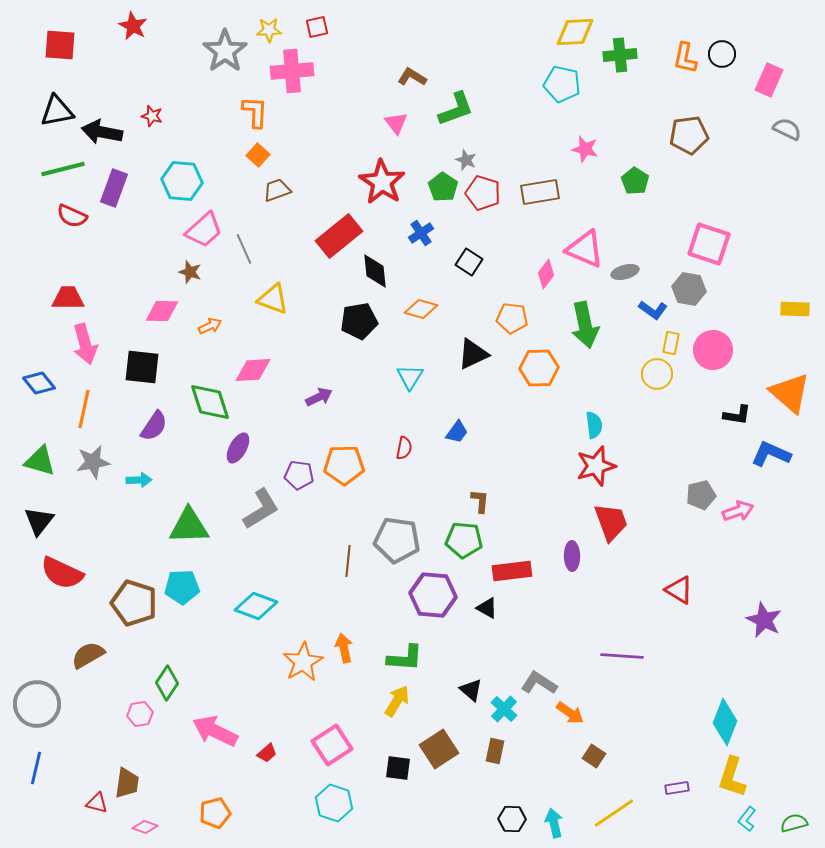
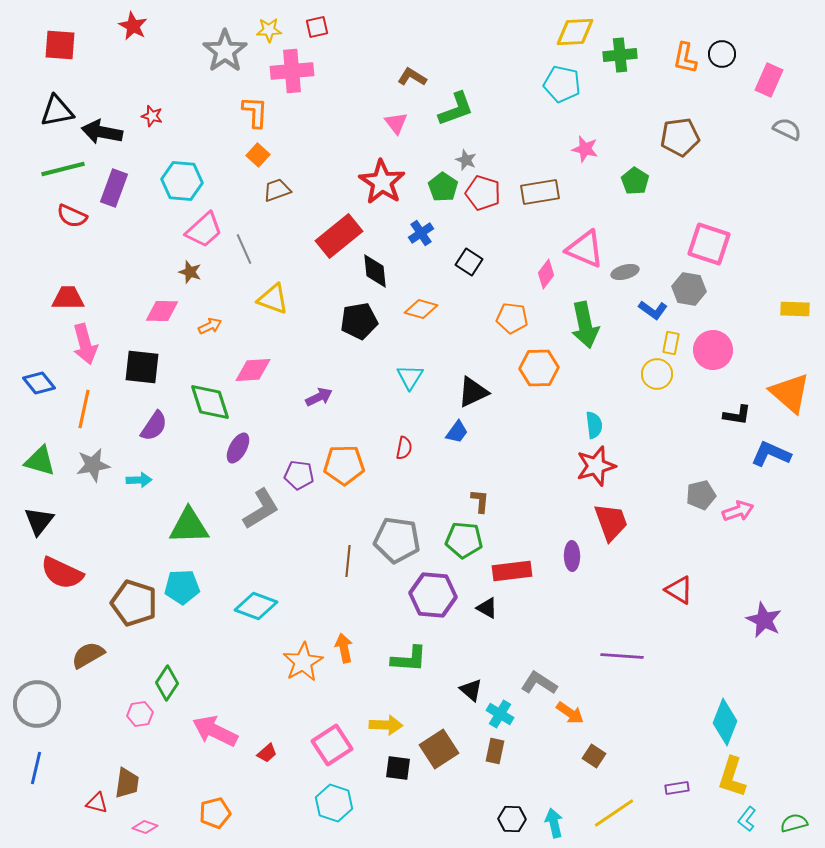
brown pentagon at (689, 135): moved 9 px left, 2 px down
black triangle at (473, 354): moved 38 px down
gray star at (93, 462): moved 3 px down
green L-shape at (405, 658): moved 4 px right, 1 px down
yellow arrow at (397, 701): moved 11 px left, 24 px down; rotated 60 degrees clockwise
cyan cross at (504, 709): moved 4 px left, 5 px down; rotated 12 degrees counterclockwise
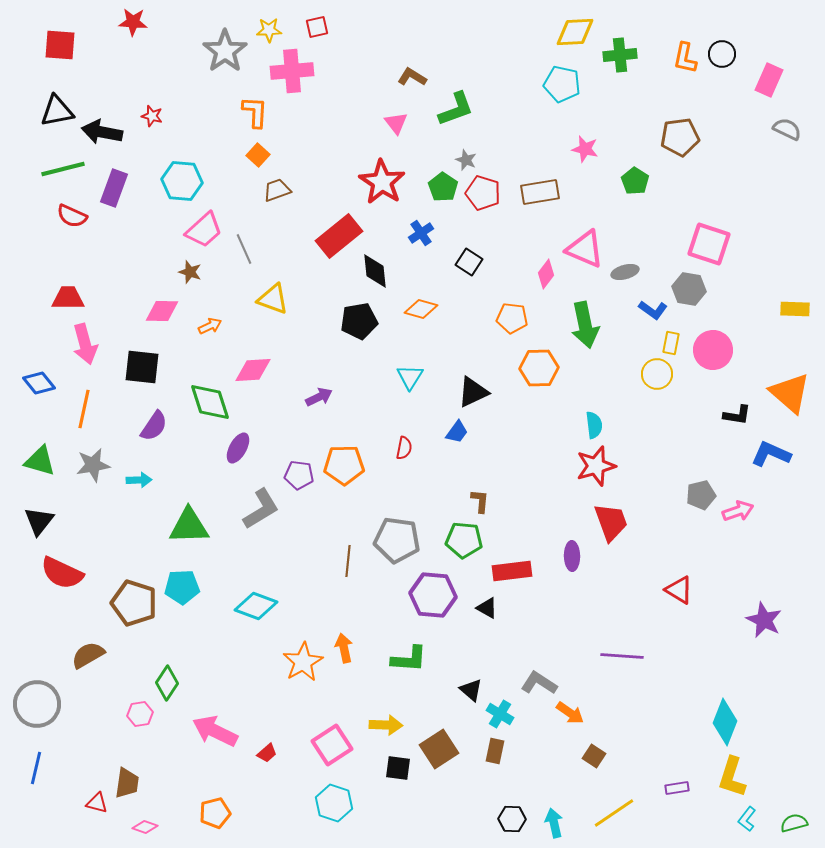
red star at (133, 26): moved 4 px up; rotated 24 degrees counterclockwise
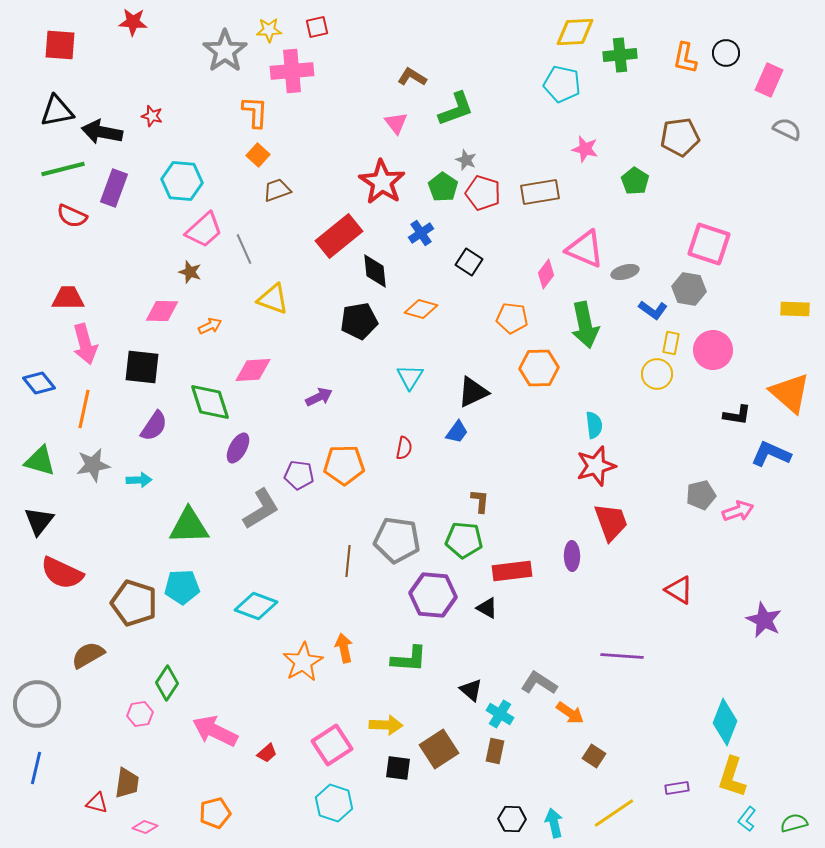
black circle at (722, 54): moved 4 px right, 1 px up
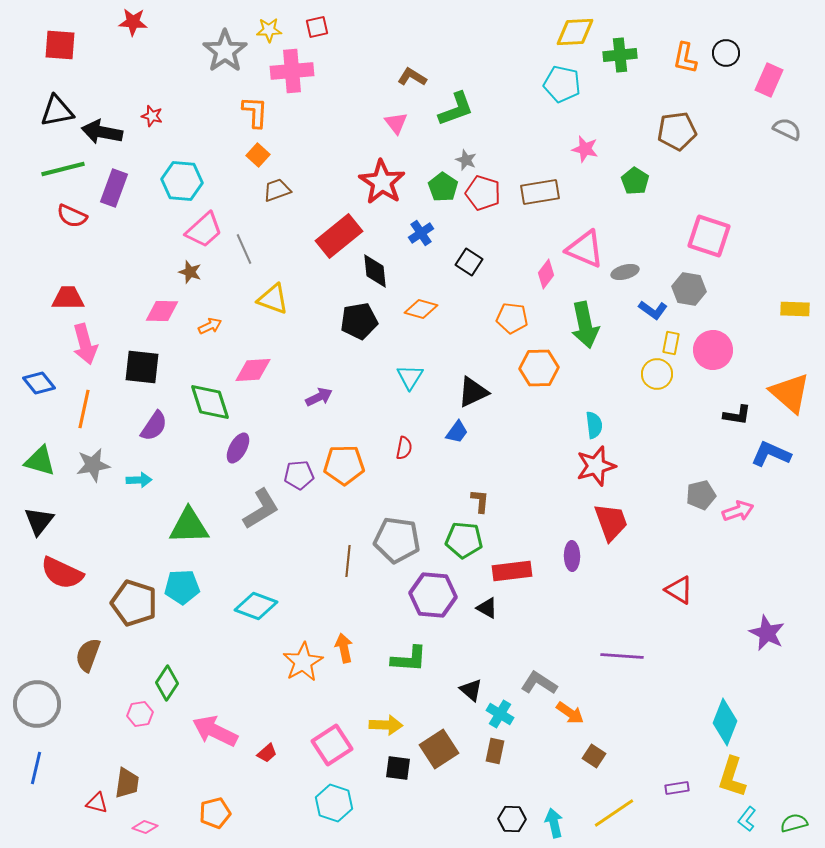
brown pentagon at (680, 137): moved 3 px left, 6 px up
pink square at (709, 244): moved 8 px up
purple pentagon at (299, 475): rotated 12 degrees counterclockwise
purple star at (764, 620): moved 3 px right, 13 px down
brown semicircle at (88, 655): rotated 40 degrees counterclockwise
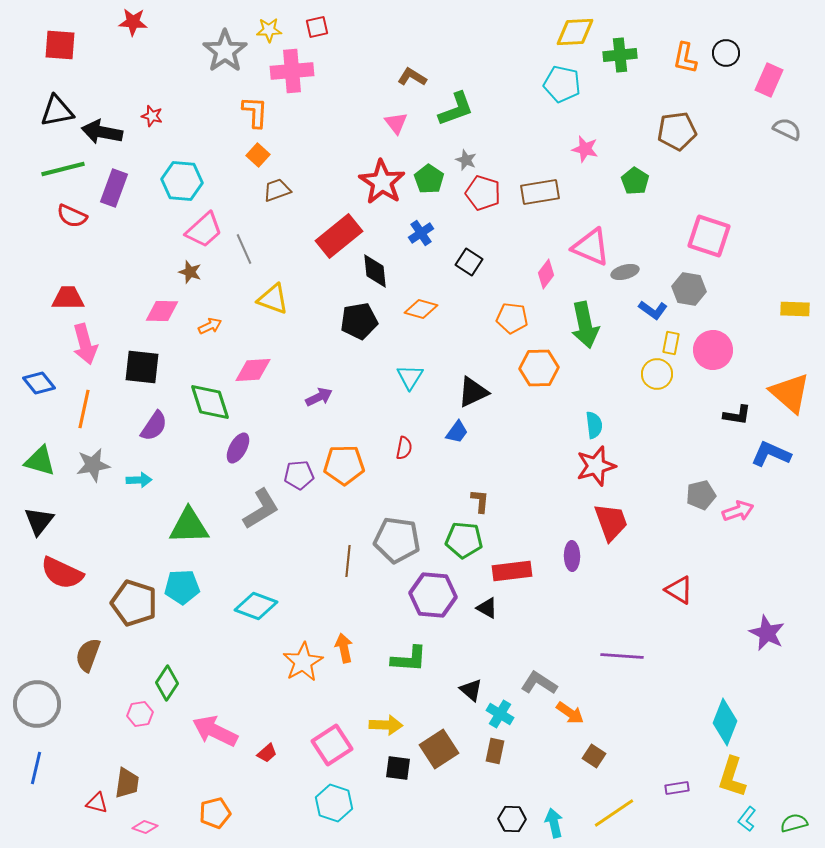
green pentagon at (443, 187): moved 14 px left, 8 px up
pink triangle at (585, 249): moved 6 px right, 2 px up
